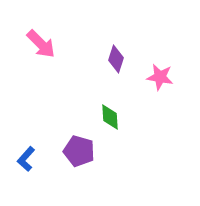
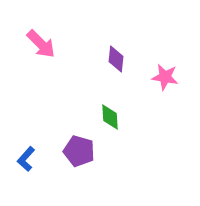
purple diamond: rotated 12 degrees counterclockwise
pink star: moved 5 px right
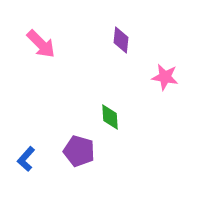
purple diamond: moved 5 px right, 19 px up
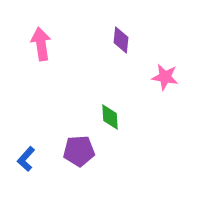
pink arrow: rotated 144 degrees counterclockwise
purple pentagon: rotated 20 degrees counterclockwise
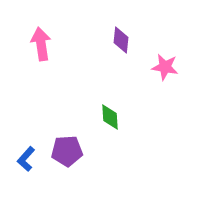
pink star: moved 10 px up
purple pentagon: moved 12 px left
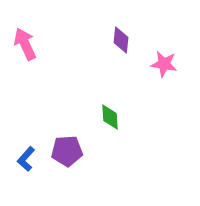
pink arrow: moved 16 px left; rotated 16 degrees counterclockwise
pink star: moved 1 px left, 3 px up
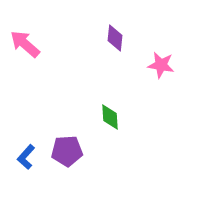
purple diamond: moved 6 px left, 2 px up
pink arrow: rotated 24 degrees counterclockwise
pink star: moved 3 px left, 1 px down
blue L-shape: moved 2 px up
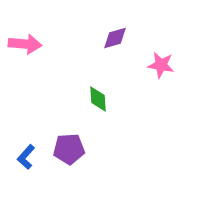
purple diamond: rotated 68 degrees clockwise
pink arrow: rotated 144 degrees clockwise
green diamond: moved 12 px left, 18 px up
purple pentagon: moved 2 px right, 2 px up
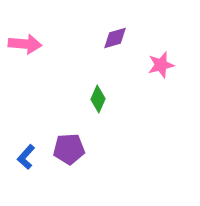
pink star: rotated 24 degrees counterclockwise
green diamond: rotated 28 degrees clockwise
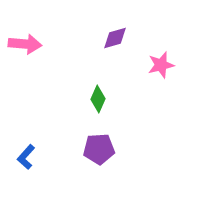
purple pentagon: moved 30 px right
